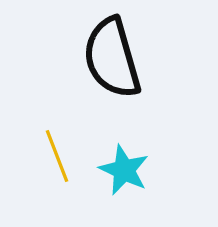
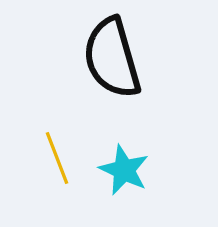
yellow line: moved 2 px down
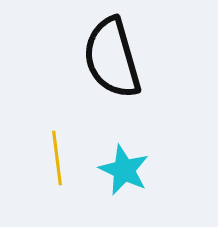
yellow line: rotated 14 degrees clockwise
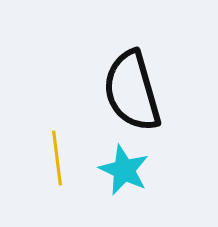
black semicircle: moved 20 px right, 33 px down
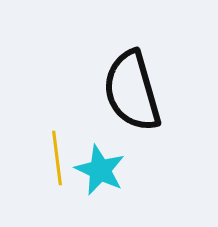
cyan star: moved 24 px left
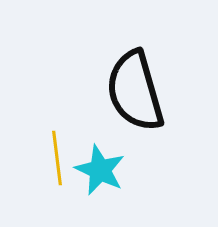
black semicircle: moved 3 px right
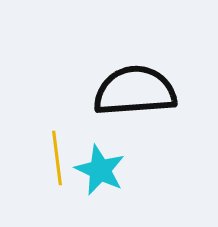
black semicircle: rotated 102 degrees clockwise
